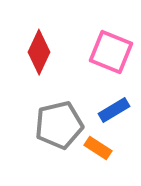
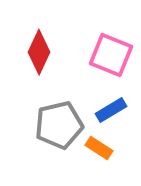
pink square: moved 3 px down
blue rectangle: moved 3 px left
orange rectangle: moved 1 px right
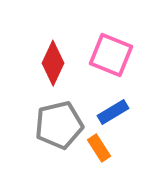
red diamond: moved 14 px right, 11 px down
blue rectangle: moved 2 px right, 2 px down
orange rectangle: rotated 24 degrees clockwise
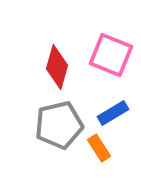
red diamond: moved 4 px right, 4 px down; rotated 9 degrees counterclockwise
blue rectangle: moved 1 px down
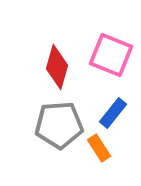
blue rectangle: rotated 20 degrees counterclockwise
gray pentagon: rotated 9 degrees clockwise
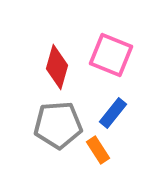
gray pentagon: moved 1 px left
orange rectangle: moved 1 px left, 2 px down
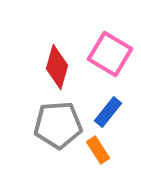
pink square: moved 1 px left, 1 px up; rotated 9 degrees clockwise
blue rectangle: moved 5 px left, 1 px up
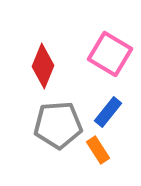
red diamond: moved 14 px left, 1 px up; rotated 6 degrees clockwise
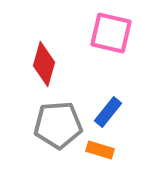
pink square: moved 1 px right, 21 px up; rotated 18 degrees counterclockwise
red diamond: moved 1 px right, 2 px up; rotated 6 degrees counterclockwise
orange rectangle: moved 2 px right; rotated 40 degrees counterclockwise
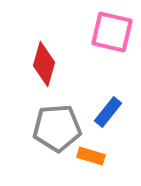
pink square: moved 1 px right, 1 px up
gray pentagon: moved 1 px left, 3 px down
orange rectangle: moved 9 px left, 6 px down
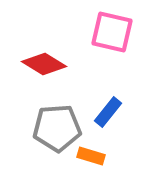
red diamond: rotated 75 degrees counterclockwise
